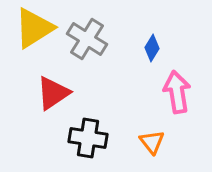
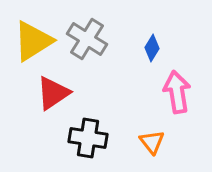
yellow triangle: moved 1 px left, 13 px down
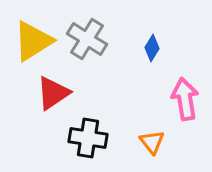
pink arrow: moved 8 px right, 7 px down
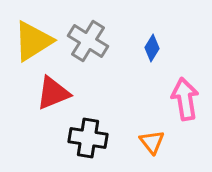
gray cross: moved 1 px right, 2 px down
red triangle: rotated 12 degrees clockwise
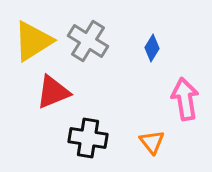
red triangle: moved 1 px up
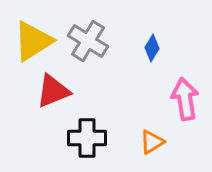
red triangle: moved 1 px up
black cross: moved 1 px left; rotated 9 degrees counterclockwise
orange triangle: rotated 36 degrees clockwise
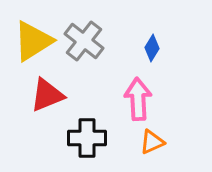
gray cross: moved 4 px left; rotated 6 degrees clockwise
red triangle: moved 6 px left, 4 px down
pink arrow: moved 47 px left; rotated 6 degrees clockwise
orange triangle: rotated 8 degrees clockwise
